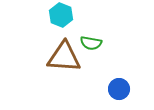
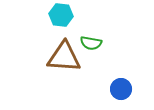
cyan hexagon: rotated 15 degrees counterclockwise
blue circle: moved 2 px right
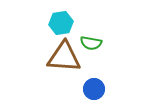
cyan hexagon: moved 8 px down; rotated 15 degrees counterclockwise
blue circle: moved 27 px left
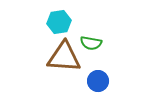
cyan hexagon: moved 2 px left, 1 px up
blue circle: moved 4 px right, 8 px up
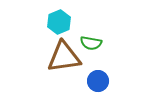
cyan hexagon: rotated 15 degrees counterclockwise
brown triangle: rotated 12 degrees counterclockwise
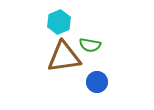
green semicircle: moved 1 px left, 2 px down
blue circle: moved 1 px left, 1 px down
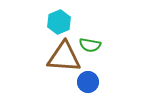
brown triangle: rotated 12 degrees clockwise
blue circle: moved 9 px left
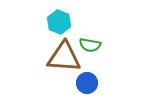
cyan hexagon: rotated 15 degrees counterclockwise
blue circle: moved 1 px left, 1 px down
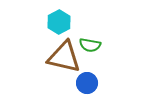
cyan hexagon: rotated 10 degrees clockwise
brown triangle: rotated 9 degrees clockwise
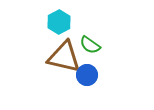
green semicircle: rotated 25 degrees clockwise
blue circle: moved 8 px up
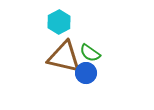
green semicircle: moved 8 px down
blue circle: moved 1 px left, 2 px up
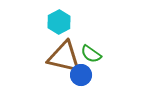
green semicircle: moved 1 px right, 1 px down
blue circle: moved 5 px left, 2 px down
